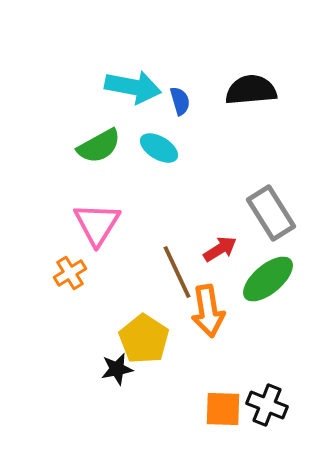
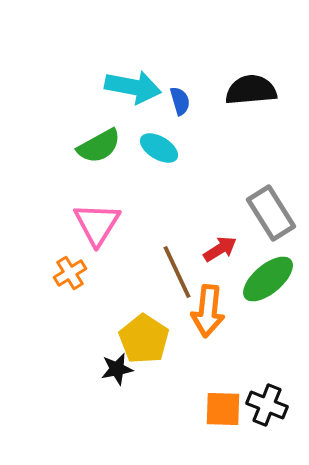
orange arrow: rotated 15 degrees clockwise
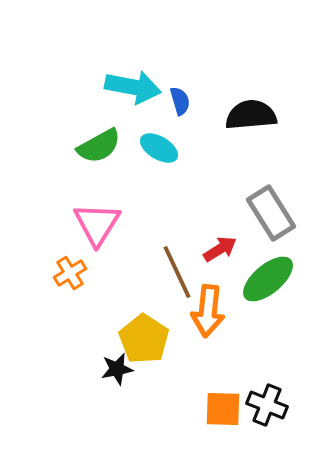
black semicircle: moved 25 px down
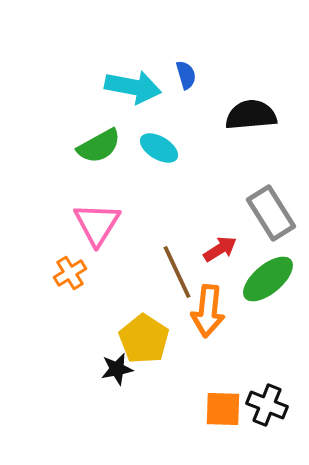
blue semicircle: moved 6 px right, 26 px up
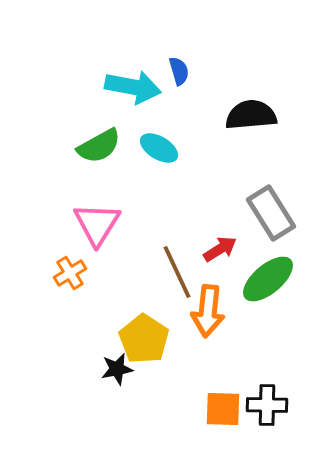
blue semicircle: moved 7 px left, 4 px up
black cross: rotated 21 degrees counterclockwise
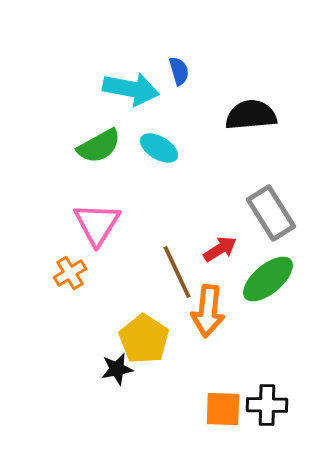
cyan arrow: moved 2 px left, 2 px down
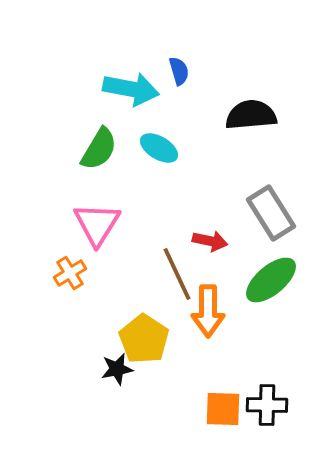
green semicircle: moved 3 px down; rotated 30 degrees counterclockwise
red arrow: moved 10 px left, 8 px up; rotated 44 degrees clockwise
brown line: moved 2 px down
green ellipse: moved 3 px right, 1 px down
orange arrow: rotated 6 degrees counterclockwise
